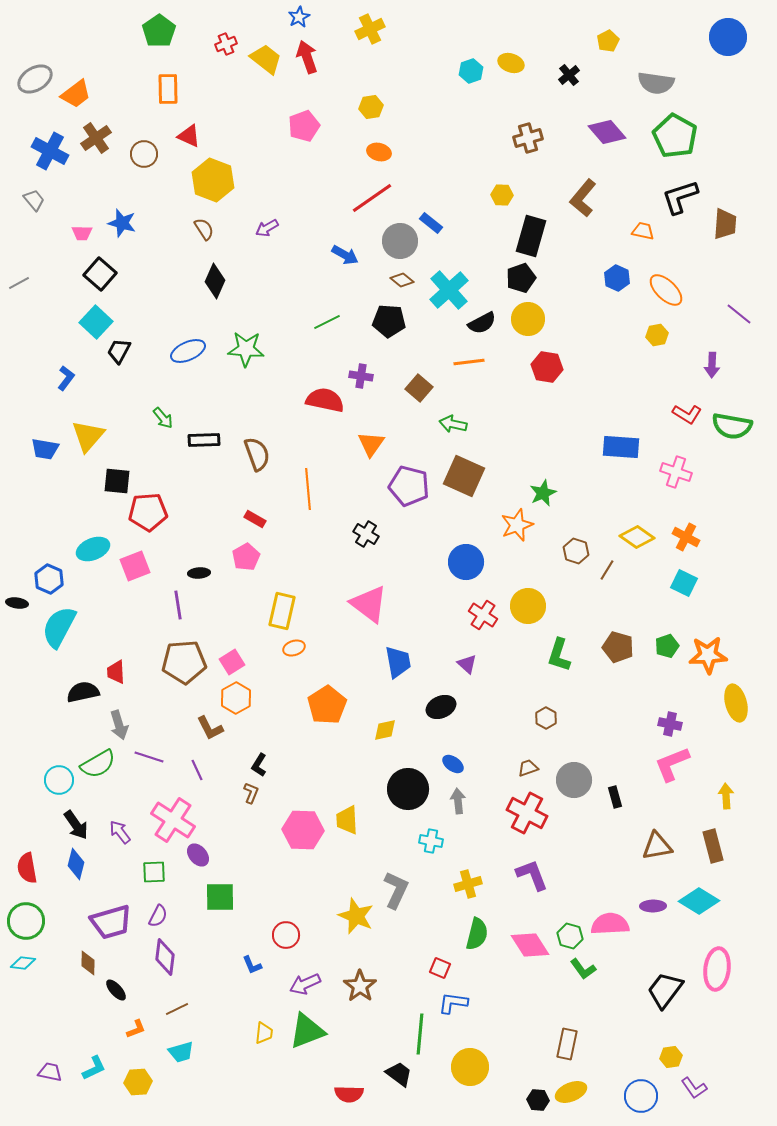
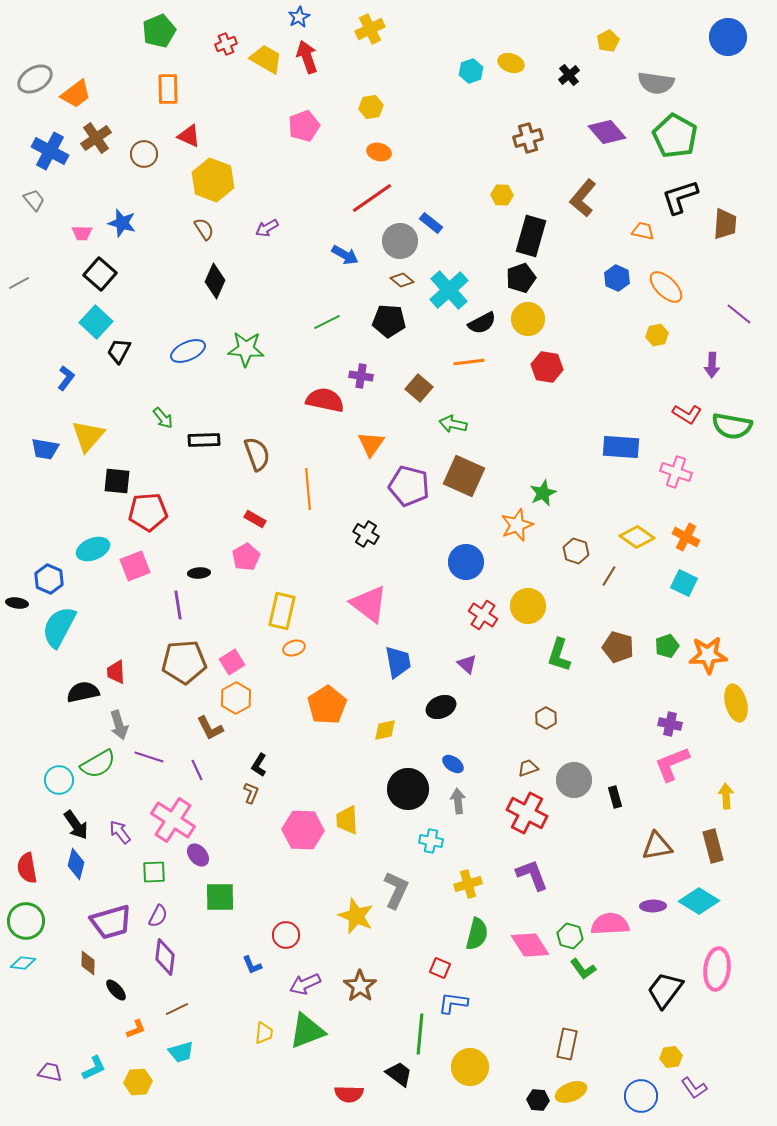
green pentagon at (159, 31): rotated 12 degrees clockwise
yellow trapezoid at (266, 59): rotated 8 degrees counterclockwise
orange ellipse at (666, 290): moved 3 px up
brown line at (607, 570): moved 2 px right, 6 px down
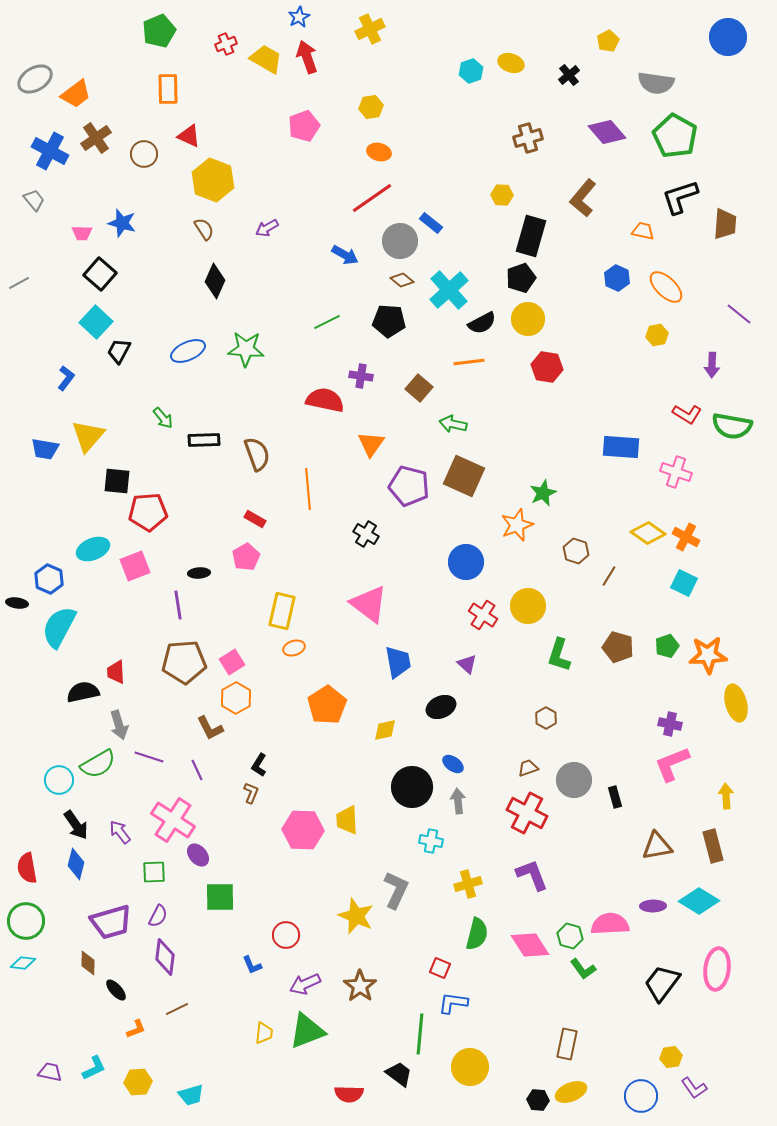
yellow diamond at (637, 537): moved 11 px right, 4 px up
black circle at (408, 789): moved 4 px right, 2 px up
black trapezoid at (665, 990): moved 3 px left, 7 px up
cyan trapezoid at (181, 1052): moved 10 px right, 43 px down
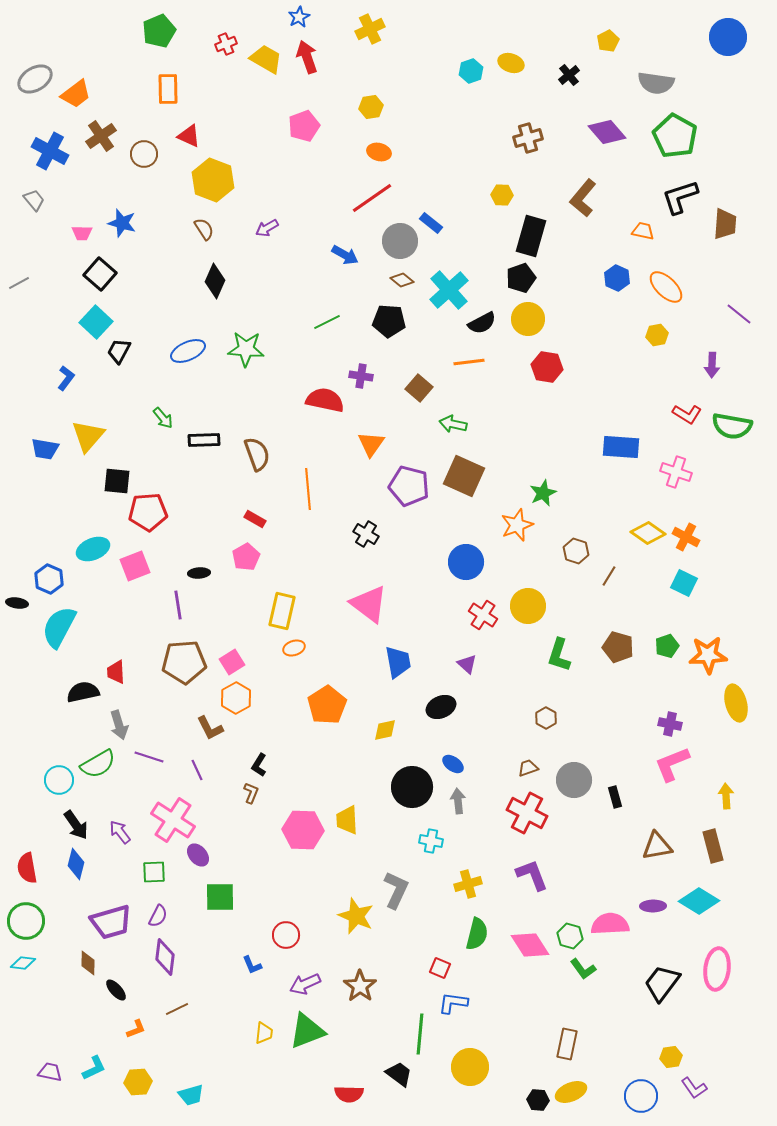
brown cross at (96, 138): moved 5 px right, 2 px up
